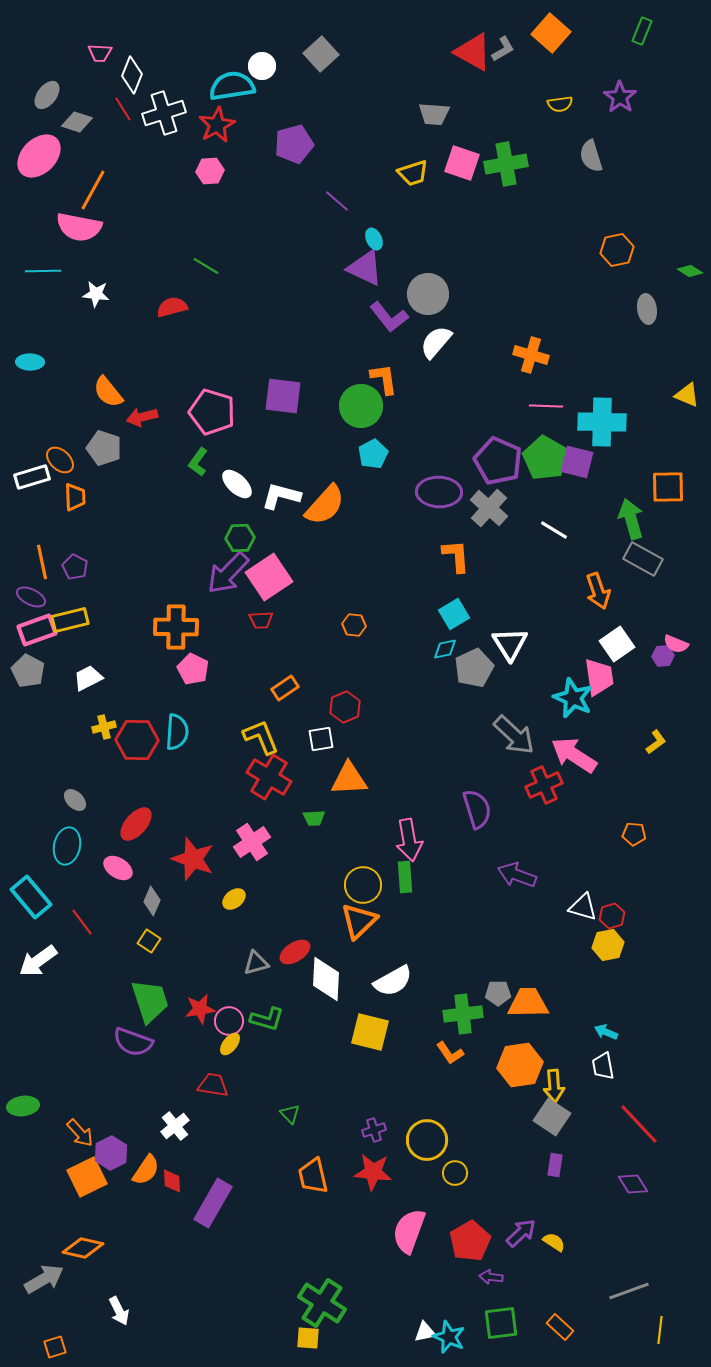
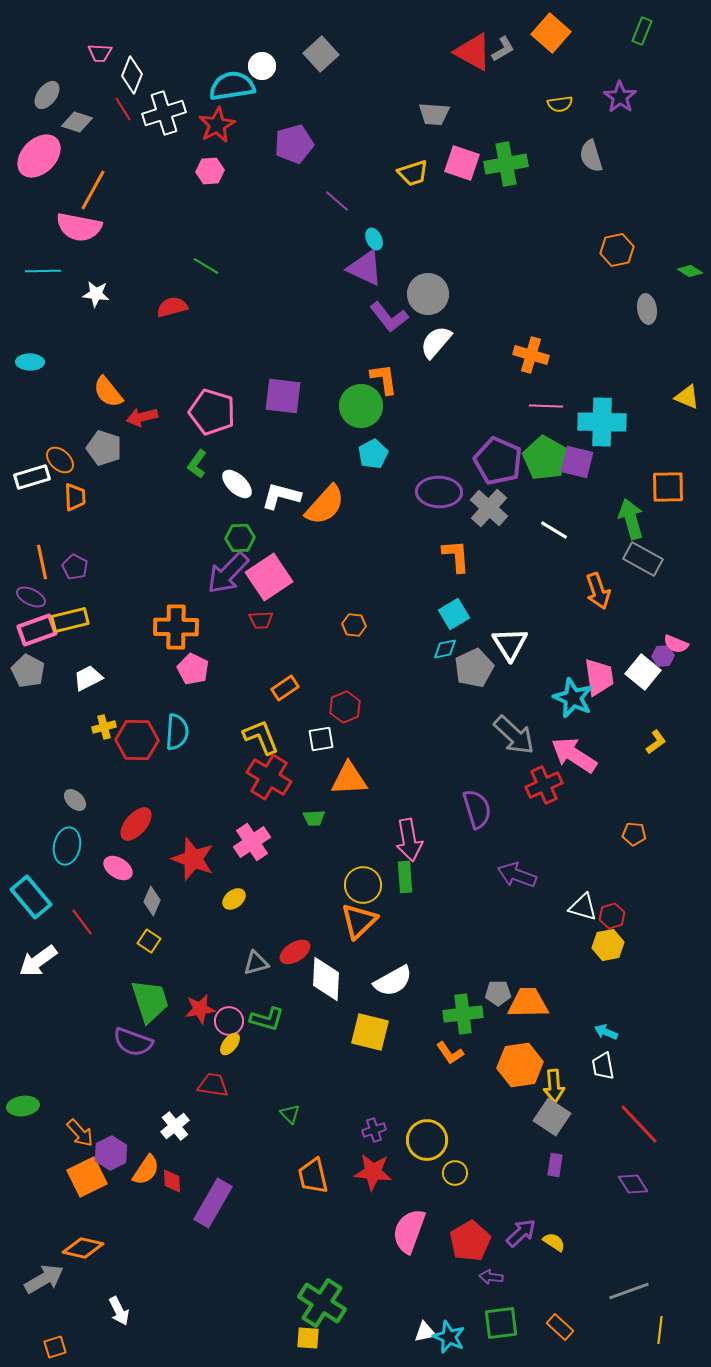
yellow triangle at (687, 395): moved 2 px down
green L-shape at (198, 462): moved 1 px left, 2 px down
white square at (617, 644): moved 26 px right, 28 px down; rotated 16 degrees counterclockwise
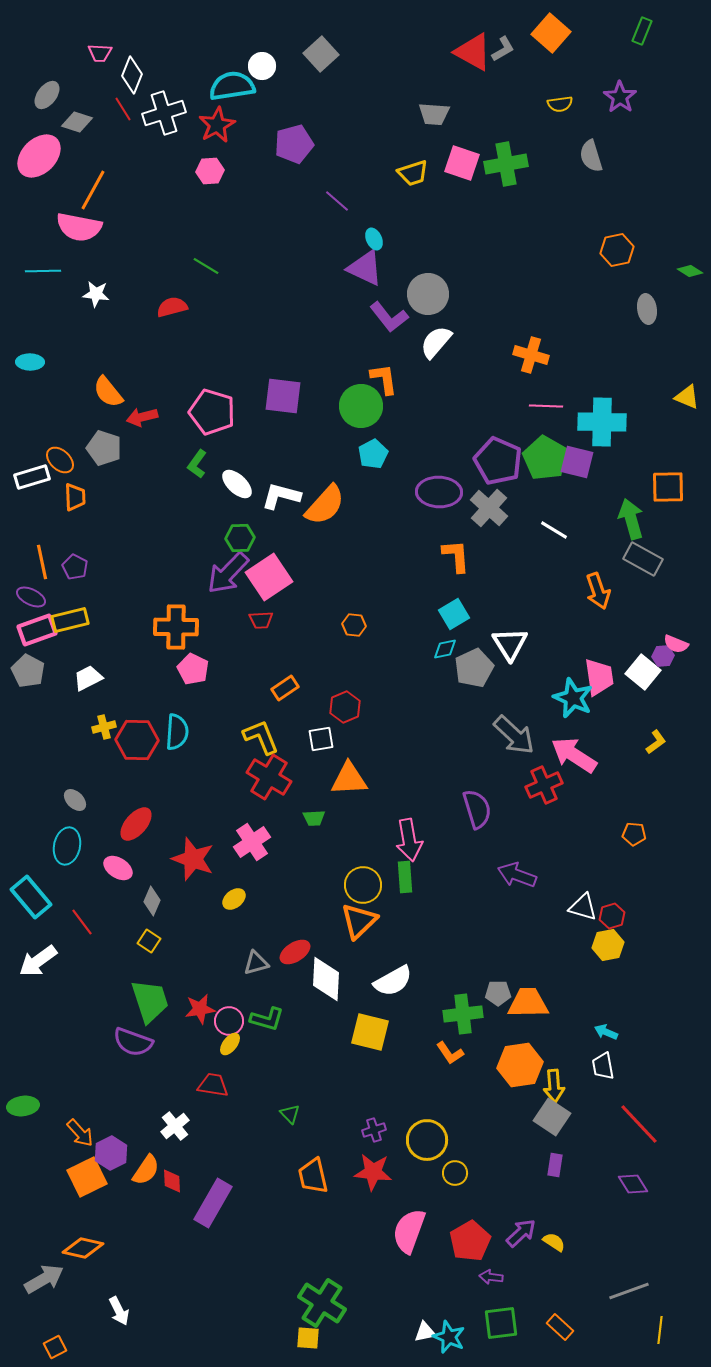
orange square at (55, 1347): rotated 10 degrees counterclockwise
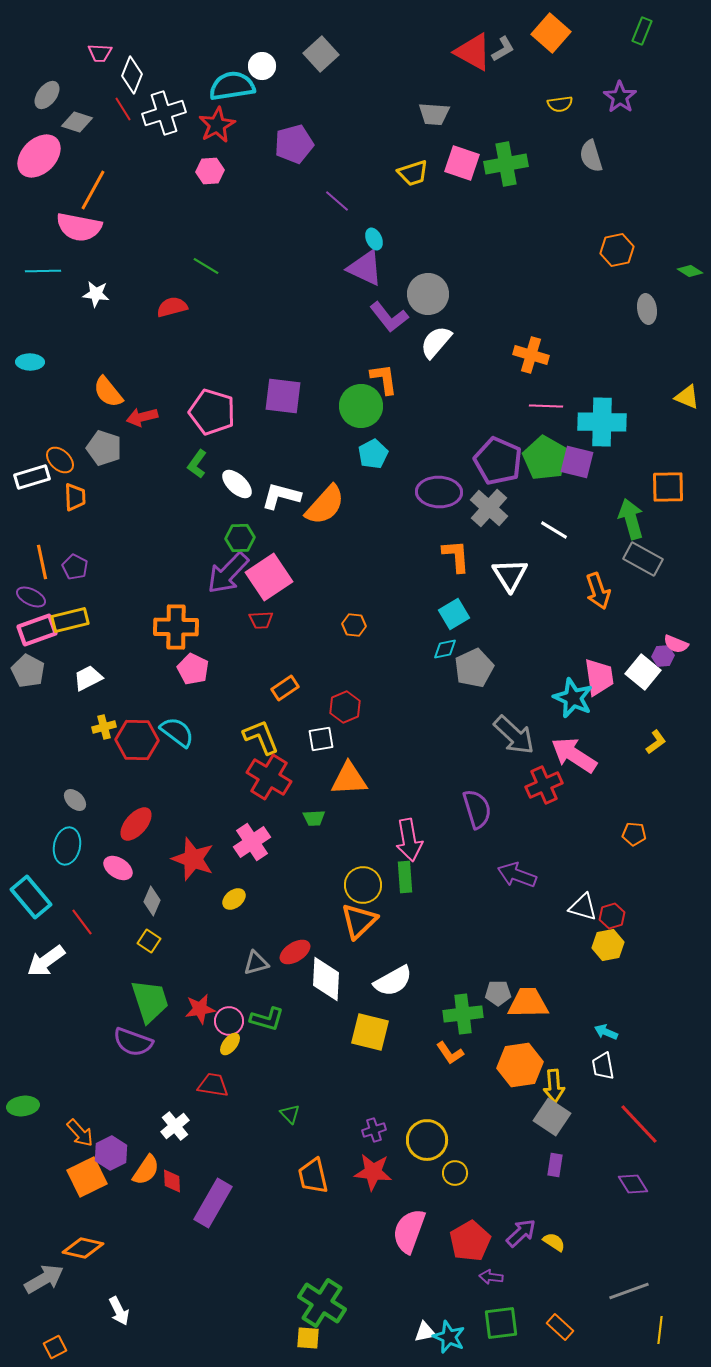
white triangle at (510, 644): moved 69 px up
cyan semicircle at (177, 732): rotated 57 degrees counterclockwise
white arrow at (38, 961): moved 8 px right
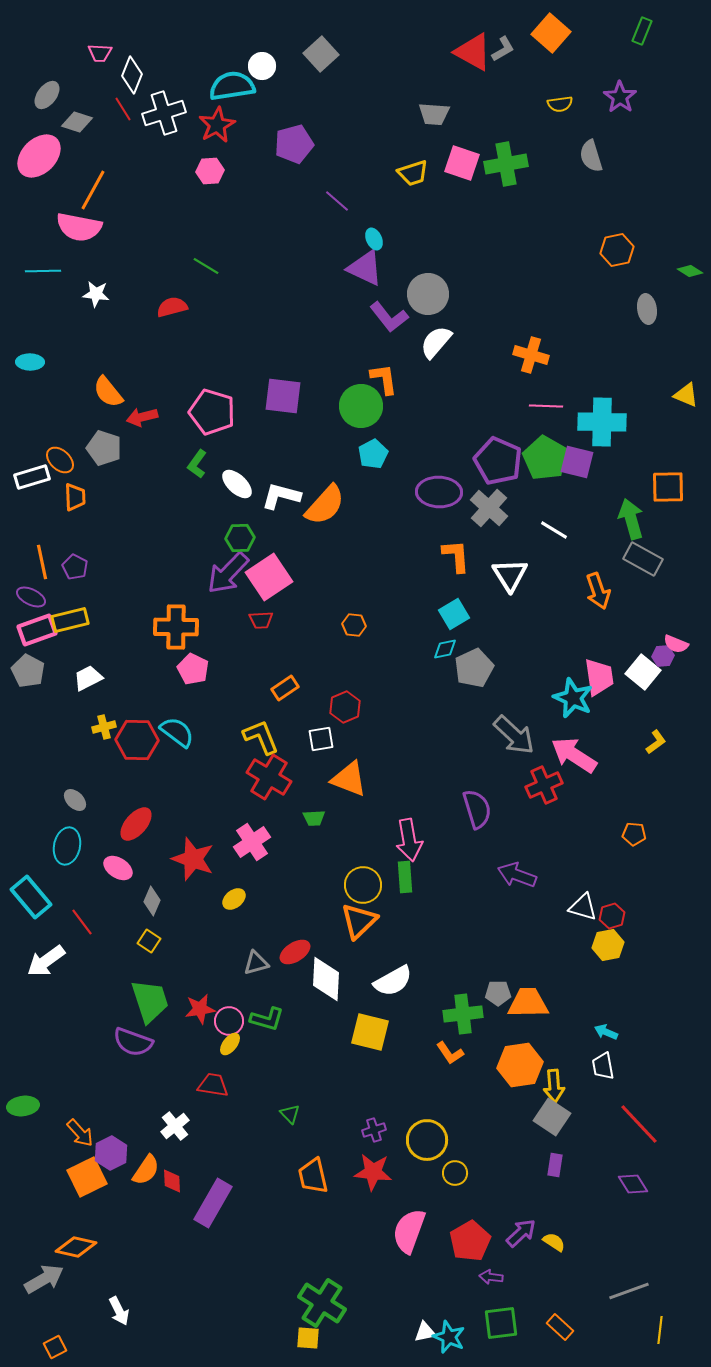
yellow triangle at (687, 397): moved 1 px left, 2 px up
orange triangle at (349, 779): rotated 24 degrees clockwise
orange diamond at (83, 1248): moved 7 px left, 1 px up
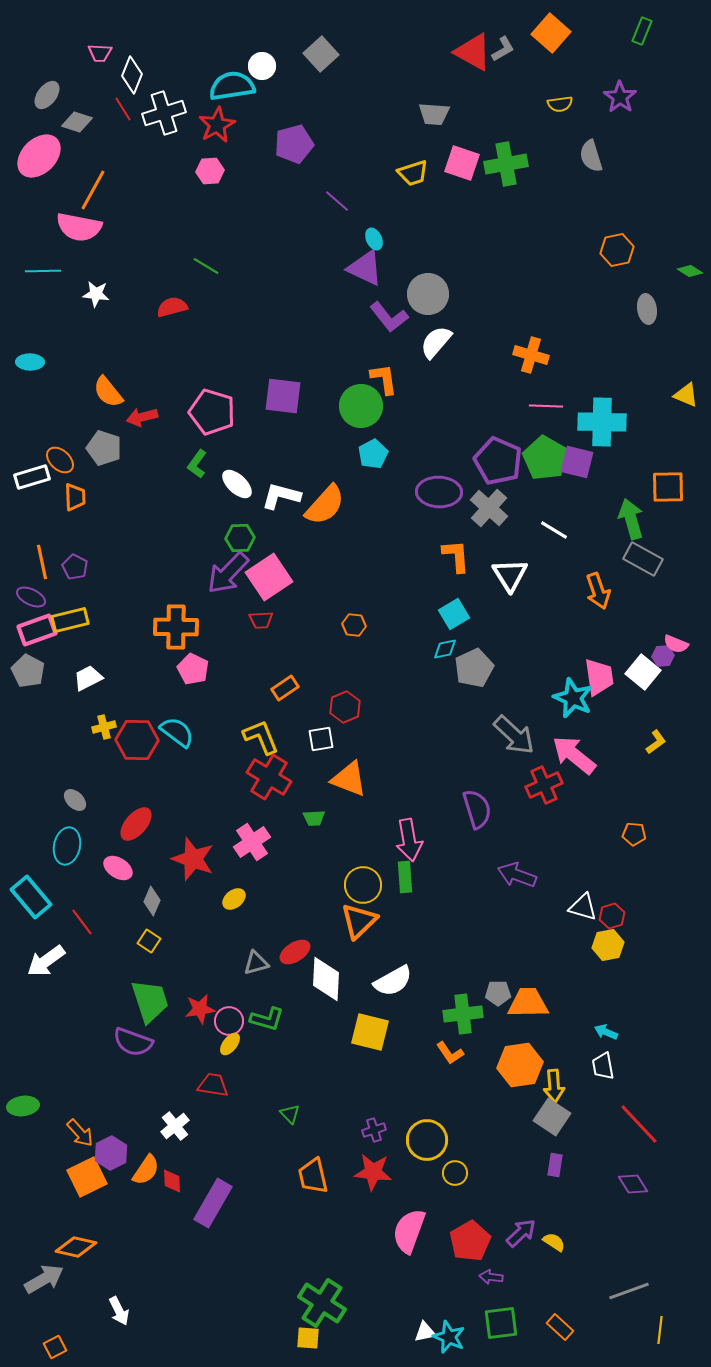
pink arrow at (574, 755): rotated 6 degrees clockwise
